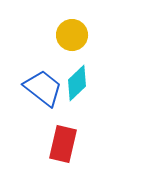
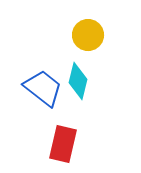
yellow circle: moved 16 px right
cyan diamond: moved 1 px right, 2 px up; rotated 33 degrees counterclockwise
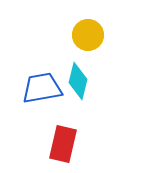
blue trapezoid: moved 1 px left; rotated 48 degrees counterclockwise
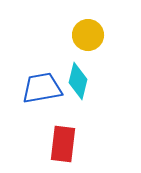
red rectangle: rotated 6 degrees counterclockwise
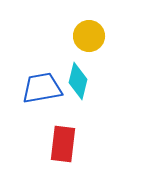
yellow circle: moved 1 px right, 1 px down
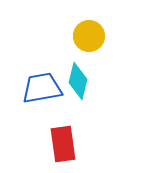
red rectangle: rotated 15 degrees counterclockwise
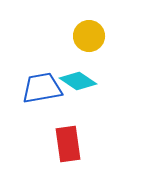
cyan diamond: rotated 69 degrees counterclockwise
red rectangle: moved 5 px right
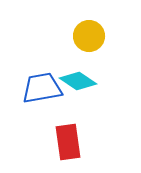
red rectangle: moved 2 px up
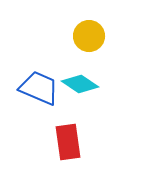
cyan diamond: moved 2 px right, 3 px down
blue trapezoid: moved 3 px left; rotated 33 degrees clockwise
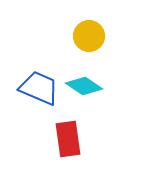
cyan diamond: moved 4 px right, 2 px down
red rectangle: moved 3 px up
